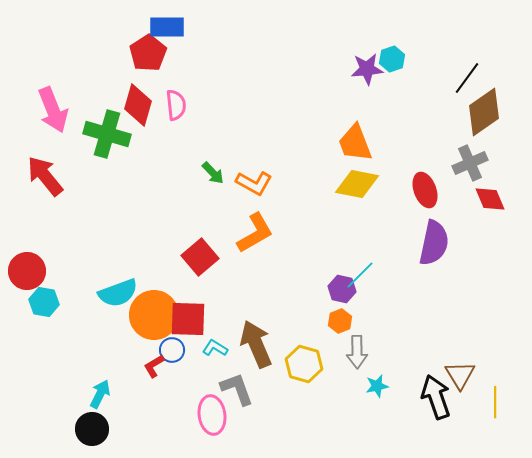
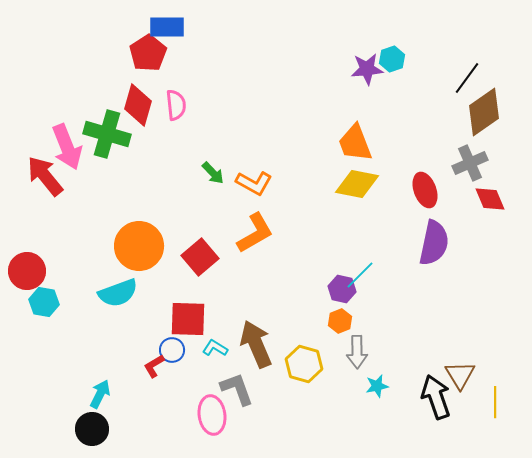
pink arrow at (53, 110): moved 14 px right, 37 px down
orange circle at (154, 315): moved 15 px left, 69 px up
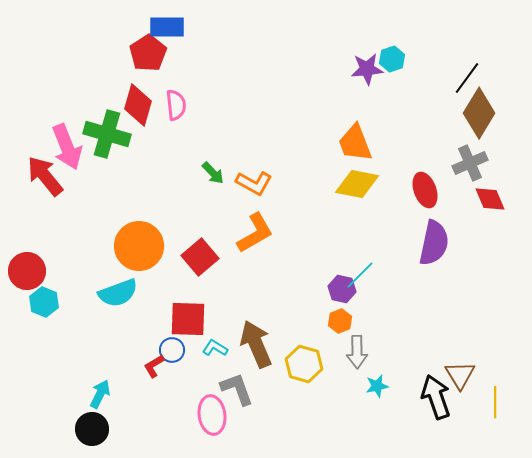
brown diamond at (484, 112): moved 5 px left, 1 px down; rotated 24 degrees counterclockwise
cyan hexagon at (44, 302): rotated 12 degrees clockwise
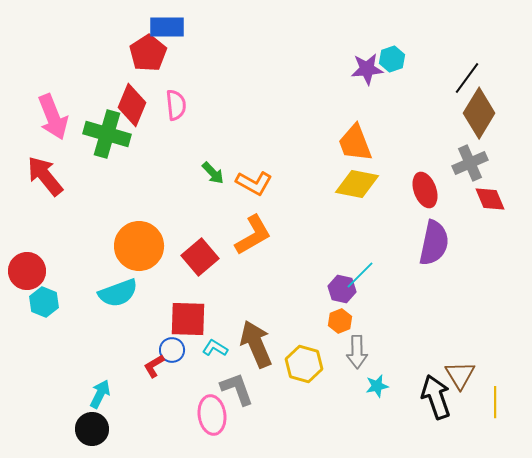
red diamond at (138, 105): moved 6 px left; rotated 6 degrees clockwise
pink arrow at (67, 147): moved 14 px left, 30 px up
orange L-shape at (255, 233): moved 2 px left, 2 px down
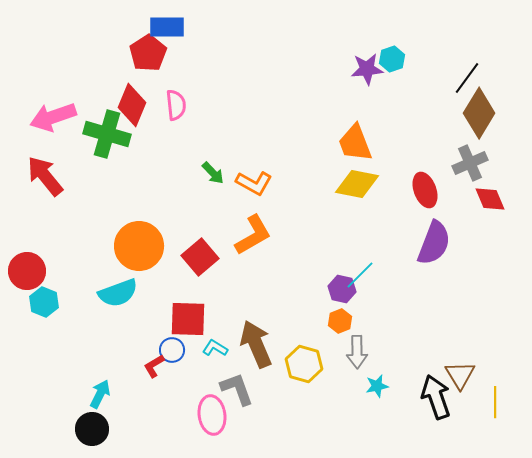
pink arrow at (53, 117): rotated 93 degrees clockwise
purple semicircle at (434, 243): rotated 9 degrees clockwise
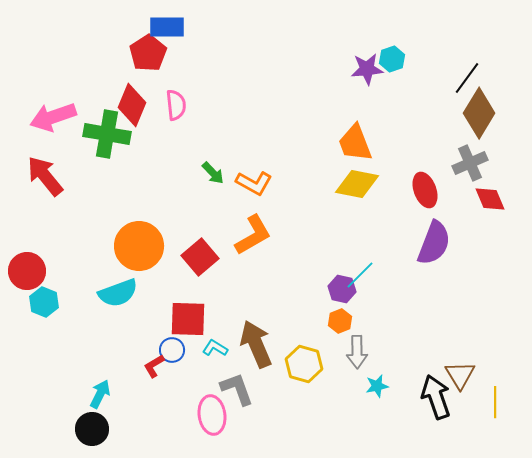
green cross at (107, 134): rotated 6 degrees counterclockwise
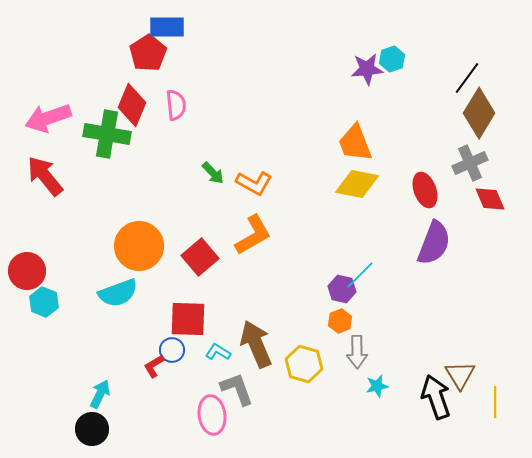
pink arrow at (53, 117): moved 5 px left, 1 px down
cyan L-shape at (215, 348): moved 3 px right, 4 px down
